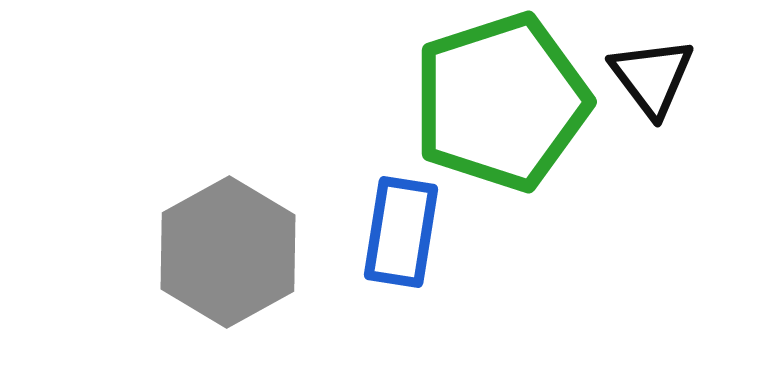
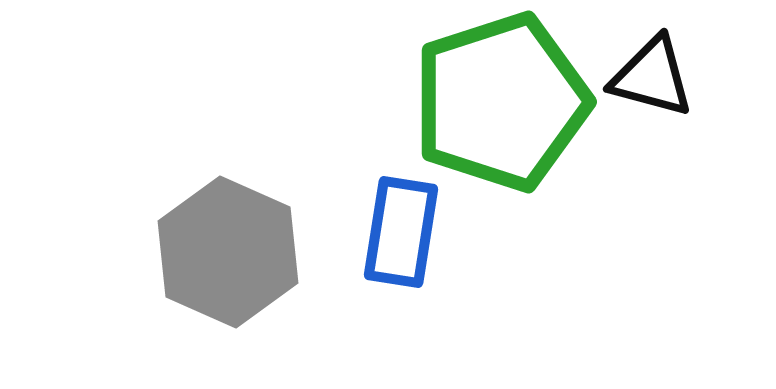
black triangle: rotated 38 degrees counterclockwise
gray hexagon: rotated 7 degrees counterclockwise
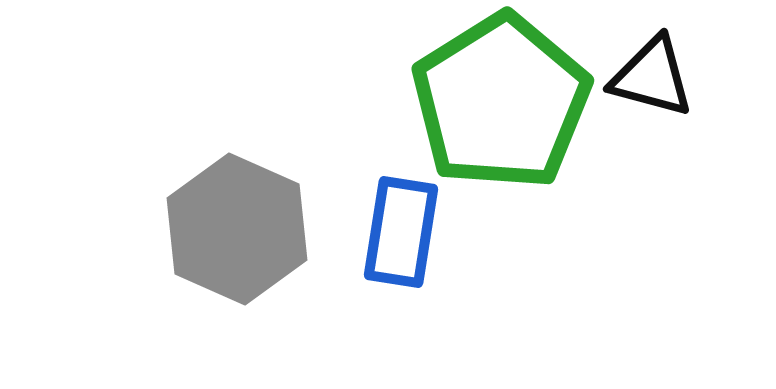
green pentagon: rotated 14 degrees counterclockwise
gray hexagon: moved 9 px right, 23 px up
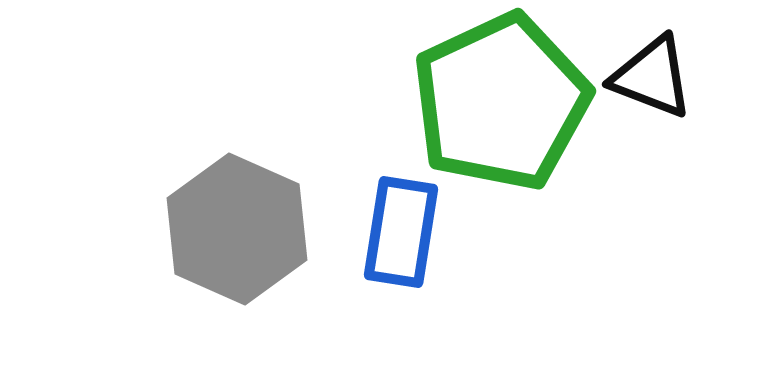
black triangle: rotated 6 degrees clockwise
green pentagon: rotated 7 degrees clockwise
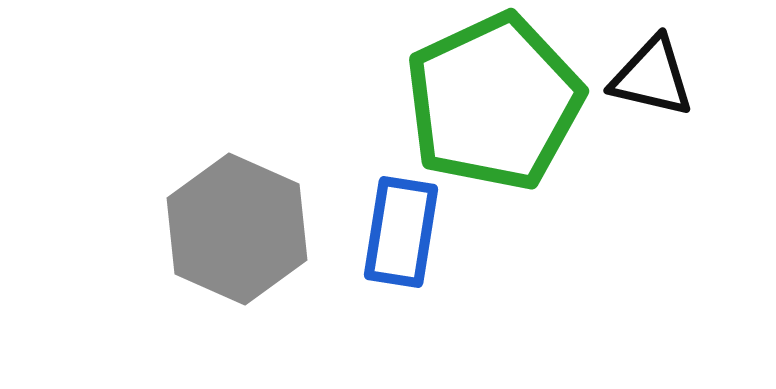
black triangle: rotated 8 degrees counterclockwise
green pentagon: moved 7 px left
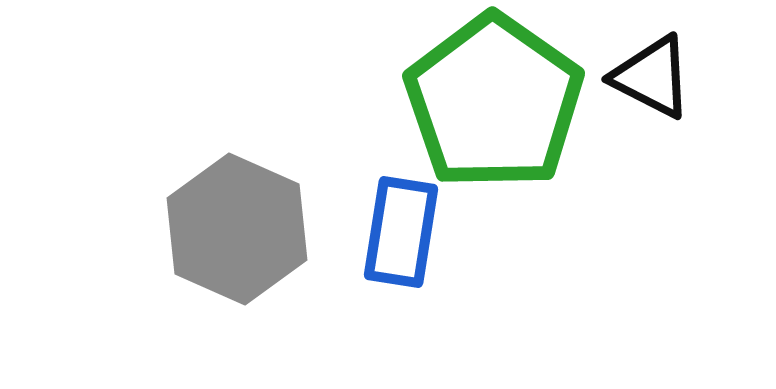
black triangle: rotated 14 degrees clockwise
green pentagon: rotated 12 degrees counterclockwise
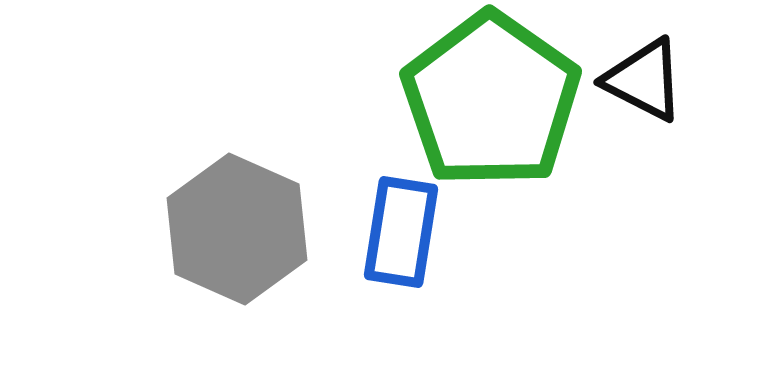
black triangle: moved 8 px left, 3 px down
green pentagon: moved 3 px left, 2 px up
